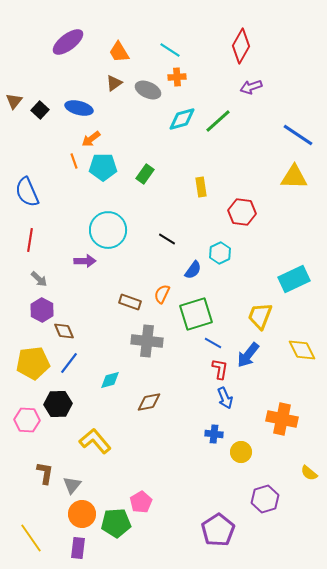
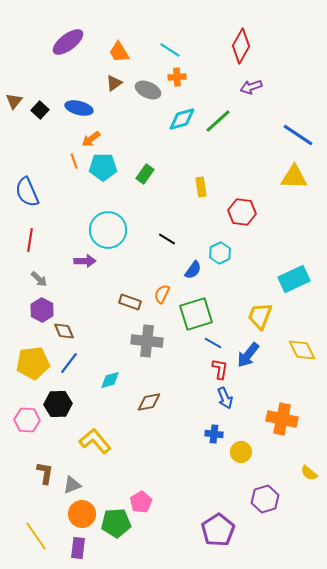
gray triangle at (72, 485): rotated 30 degrees clockwise
yellow line at (31, 538): moved 5 px right, 2 px up
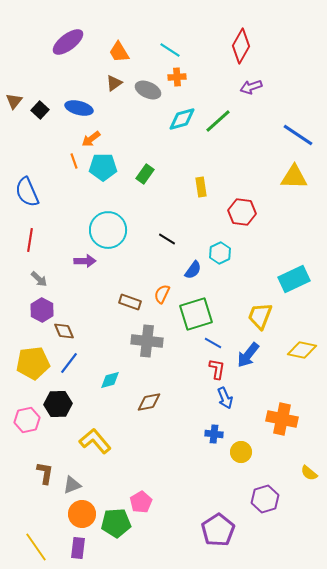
yellow diamond at (302, 350): rotated 52 degrees counterclockwise
red L-shape at (220, 369): moved 3 px left
pink hexagon at (27, 420): rotated 15 degrees counterclockwise
yellow line at (36, 536): moved 11 px down
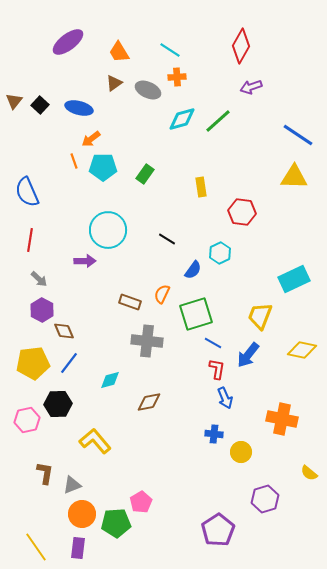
black square at (40, 110): moved 5 px up
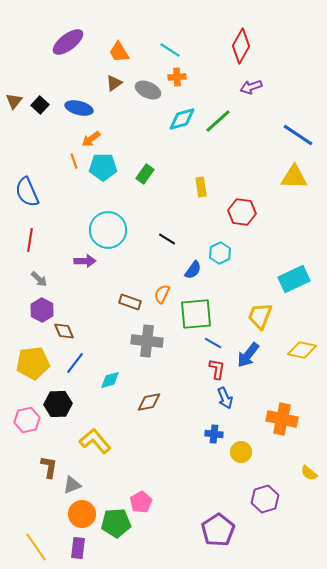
green square at (196, 314): rotated 12 degrees clockwise
blue line at (69, 363): moved 6 px right
brown L-shape at (45, 473): moved 4 px right, 6 px up
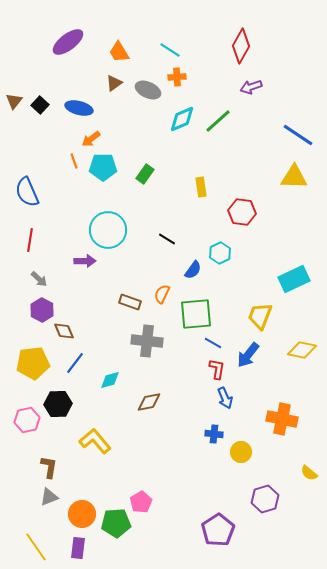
cyan diamond at (182, 119): rotated 8 degrees counterclockwise
gray triangle at (72, 485): moved 23 px left, 12 px down
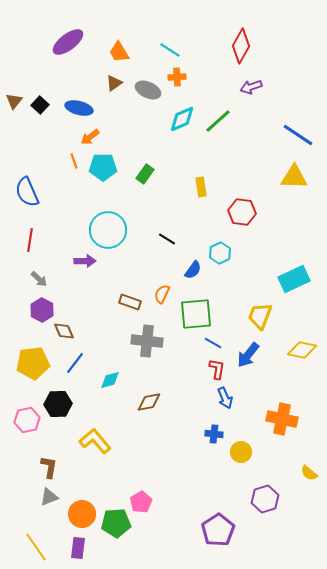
orange arrow at (91, 139): moved 1 px left, 2 px up
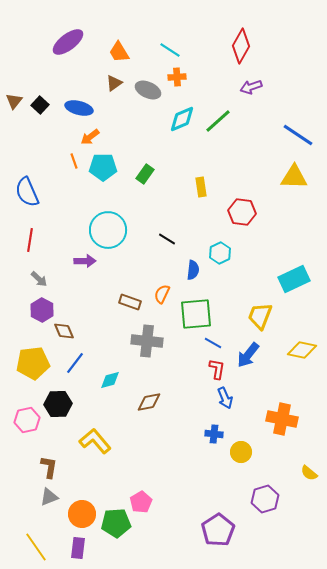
blue semicircle at (193, 270): rotated 30 degrees counterclockwise
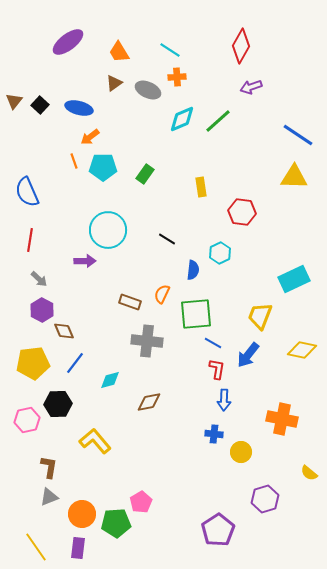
blue arrow at (225, 398): moved 1 px left, 2 px down; rotated 25 degrees clockwise
